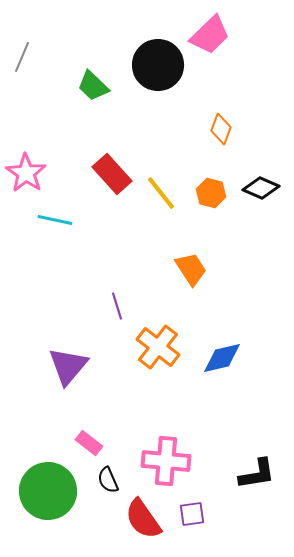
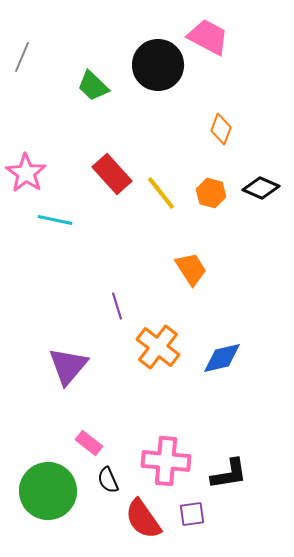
pink trapezoid: moved 2 px left, 2 px down; rotated 108 degrees counterclockwise
black L-shape: moved 28 px left
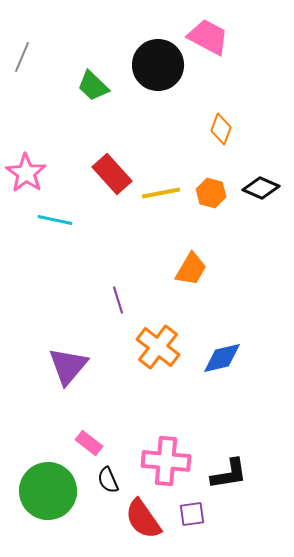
yellow line: rotated 63 degrees counterclockwise
orange trapezoid: rotated 63 degrees clockwise
purple line: moved 1 px right, 6 px up
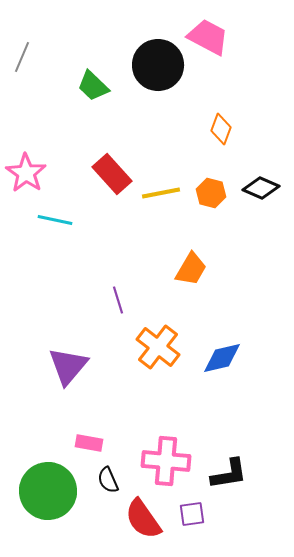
pink rectangle: rotated 28 degrees counterclockwise
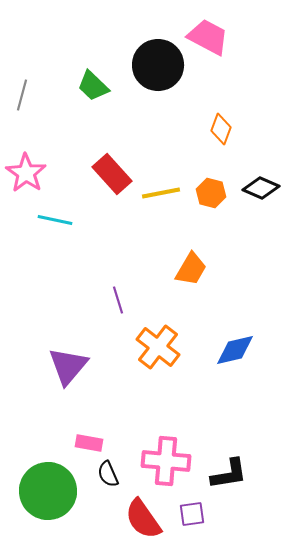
gray line: moved 38 px down; rotated 8 degrees counterclockwise
blue diamond: moved 13 px right, 8 px up
black semicircle: moved 6 px up
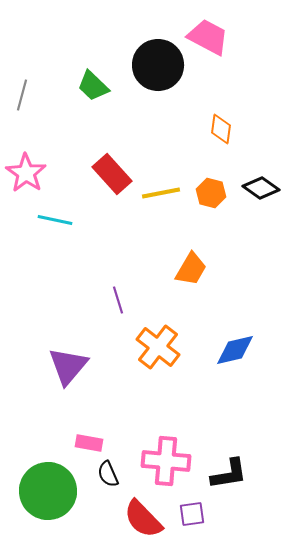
orange diamond: rotated 12 degrees counterclockwise
black diamond: rotated 12 degrees clockwise
red semicircle: rotated 9 degrees counterclockwise
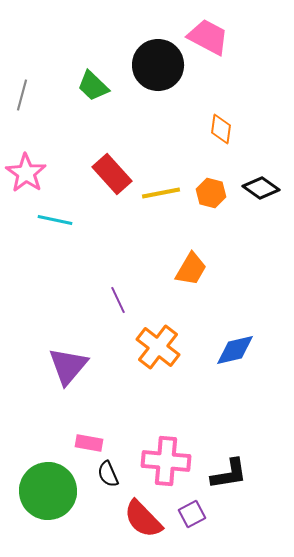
purple line: rotated 8 degrees counterclockwise
purple square: rotated 20 degrees counterclockwise
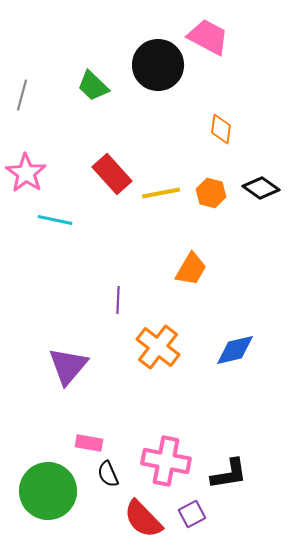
purple line: rotated 28 degrees clockwise
pink cross: rotated 6 degrees clockwise
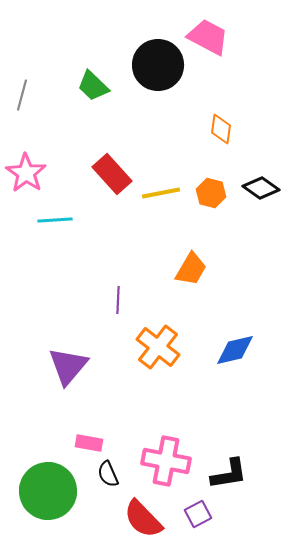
cyan line: rotated 16 degrees counterclockwise
purple square: moved 6 px right
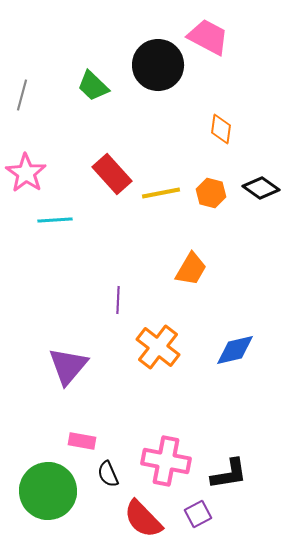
pink rectangle: moved 7 px left, 2 px up
